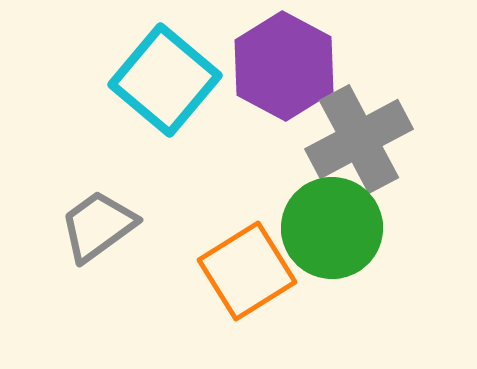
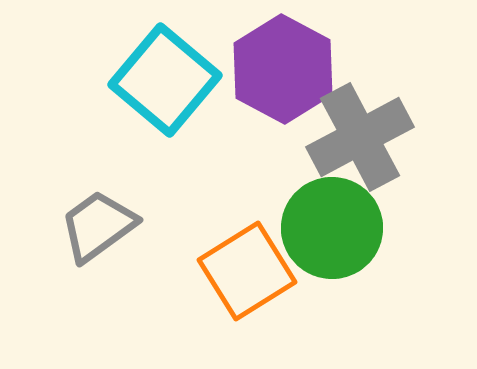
purple hexagon: moved 1 px left, 3 px down
gray cross: moved 1 px right, 2 px up
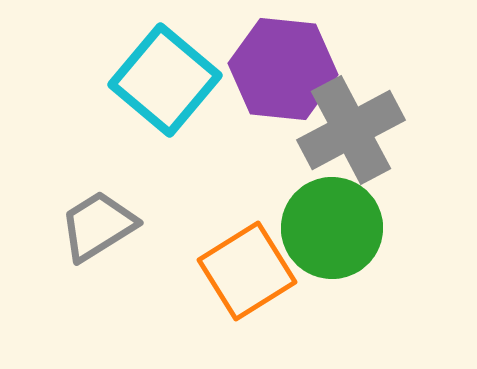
purple hexagon: rotated 22 degrees counterclockwise
gray cross: moved 9 px left, 7 px up
gray trapezoid: rotated 4 degrees clockwise
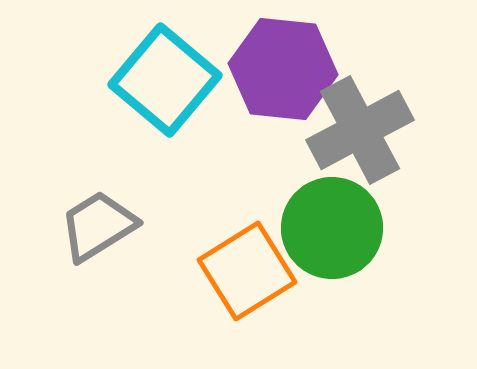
gray cross: moved 9 px right
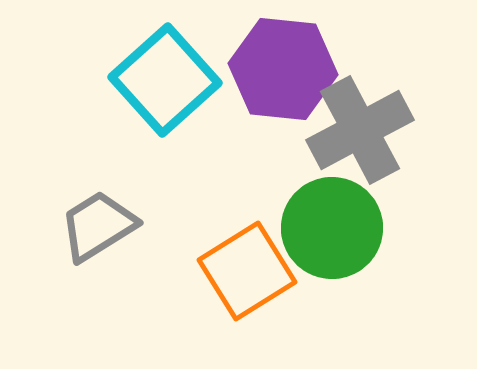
cyan square: rotated 8 degrees clockwise
